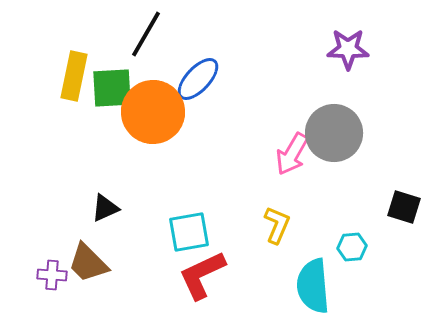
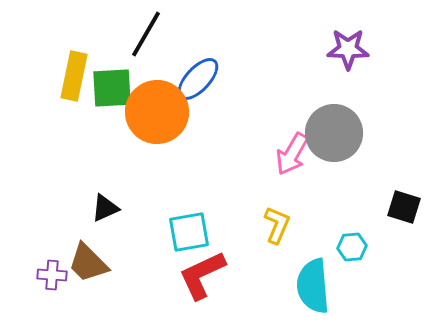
orange circle: moved 4 px right
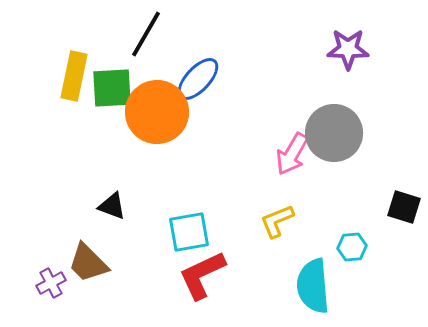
black triangle: moved 7 px right, 2 px up; rotated 44 degrees clockwise
yellow L-shape: moved 4 px up; rotated 135 degrees counterclockwise
purple cross: moved 1 px left, 8 px down; rotated 32 degrees counterclockwise
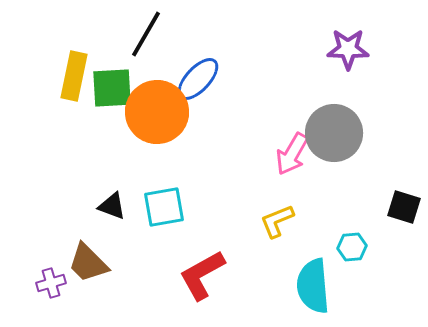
cyan square: moved 25 px left, 25 px up
red L-shape: rotated 4 degrees counterclockwise
purple cross: rotated 12 degrees clockwise
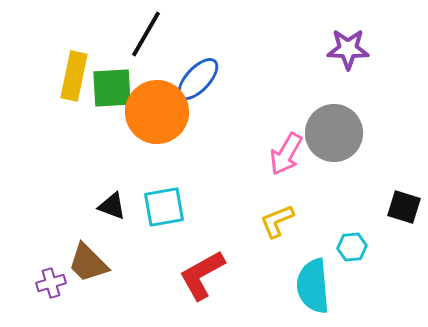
pink arrow: moved 6 px left
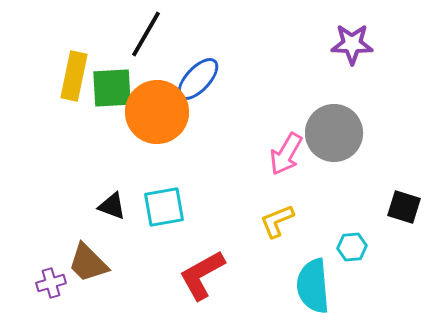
purple star: moved 4 px right, 5 px up
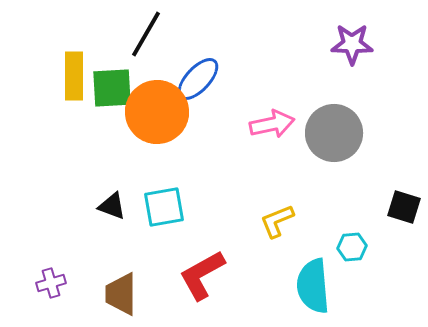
yellow rectangle: rotated 12 degrees counterclockwise
pink arrow: moved 14 px left, 30 px up; rotated 132 degrees counterclockwise
brown trapezoid: moved 33 px right, 31 px down; rotated 45 degrees clockwise
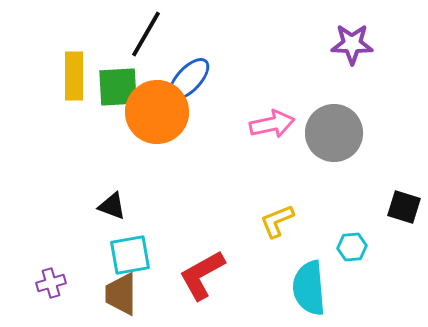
blue ellipse: moved 9 px left
green square: moved 6 px right, 1 px up
cyan square: moved 34 px left, 48 px down
cyan semicircle: moved 4 px left, 2 px down
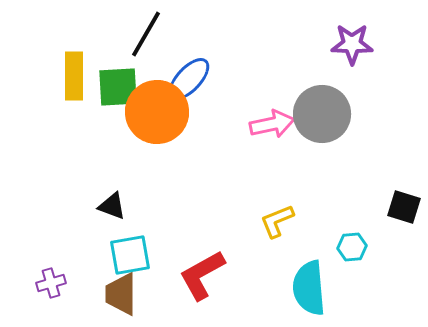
gray circle: moved 12 px left, 19 px up
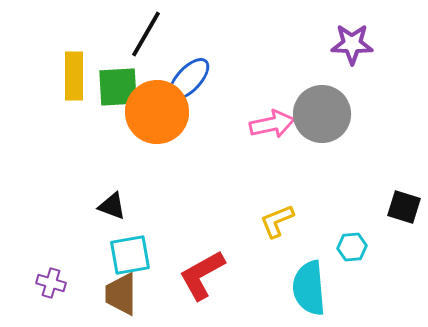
purple cross: rotated 32 degrees clockwise
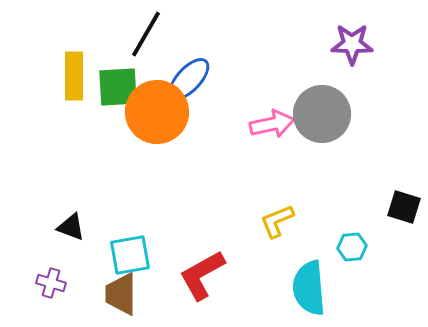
black triangle: moved 41 px left, 21 px down
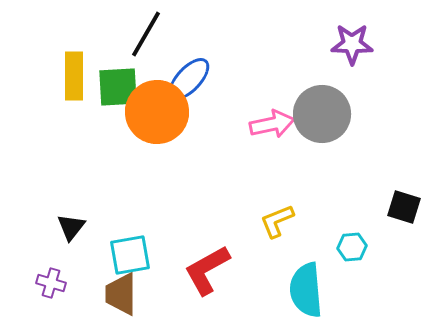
black triangle: rotated 48 degrees clockwise
red L-shape: moved 5 px right, 5 px up
cyan semicircle: moved 3 px left, 2 px down
